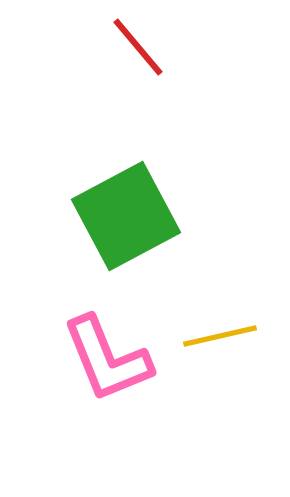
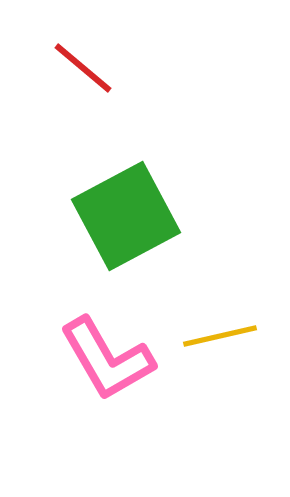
red line: moved 55 px left, 21 px down; rotated 10 degrees counterclockwise
pink L-shape: rotated 8 degrees counterclockwise
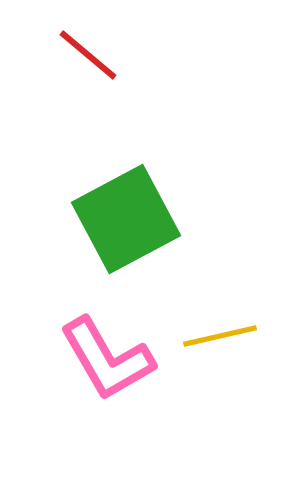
red line: moved 5 px right, 13 px up
green square: moved 3 px down
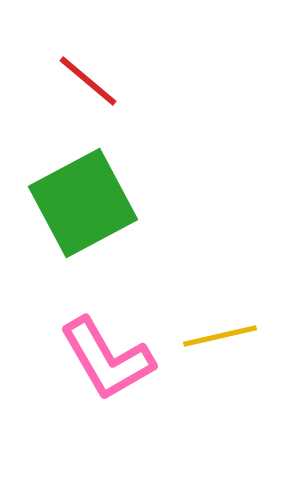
red line: moved 26 px down
green square: moved 43 px left, 16 px up
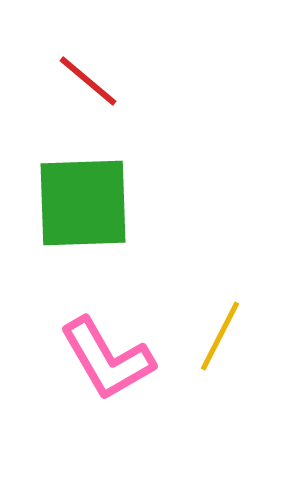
green square: rotated 26 degrees clockwise
yellow line: rotated 50 degrees counterclockwise
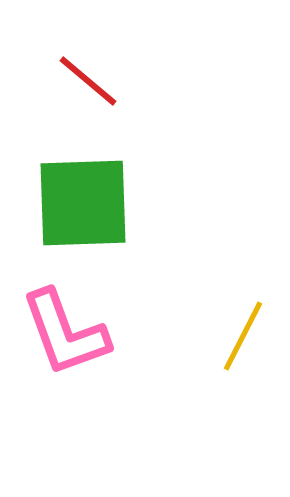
yellow line: moved 23 px right
pink L-shape: moved 42 px left, 26 px up; rotated 10 degrees clockwise
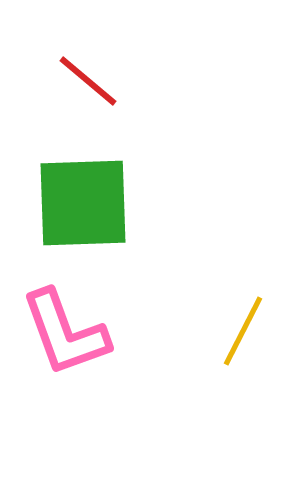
yellow line: moved 5 px up
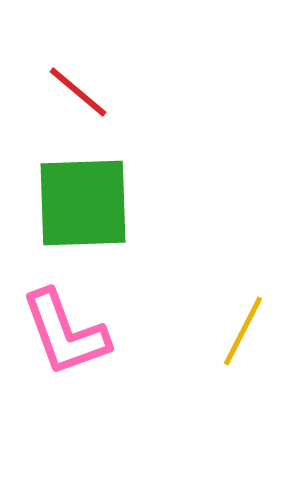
red line: moved 10 px left, 11 px down
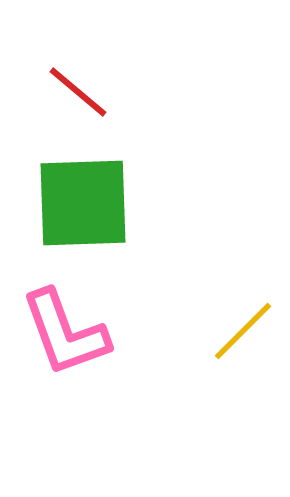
yellow line: rotated 18 degrees clockwise
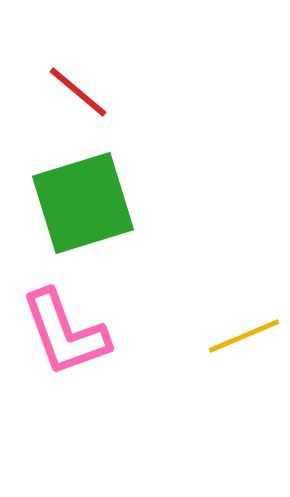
green square: rotated 15 degrees counterclockwise
yellow line: moved 1 px right, 5 px down; rotated 22 degrees clockwise
